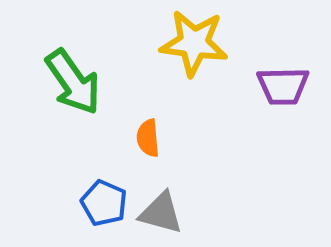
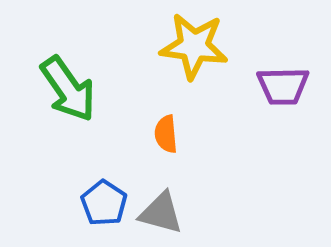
yellow star: moved 3 px down
green arrow: moved 5 px left, 7 px down
orange semicircle: moved 18 px right, 4 px up
blue pentagon: rotated 9 degrees clockwise
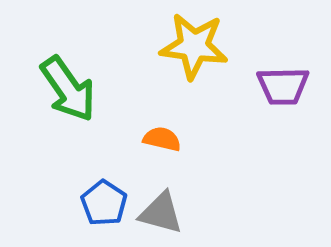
orange semicircle: moved 4 px left, 5 px down; rotated 108 degrees clockwise
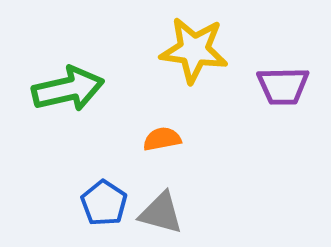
yellow star: moved 4 px down
green arrow: rotated 68 degrees counterclockwise
orange semicircle: rotated 24 degrees counterclockwise
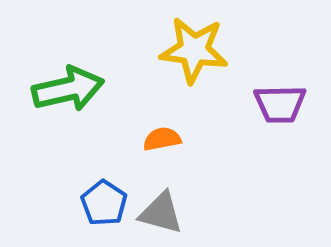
purple trapezoid: moved 3 px left, 18 px down
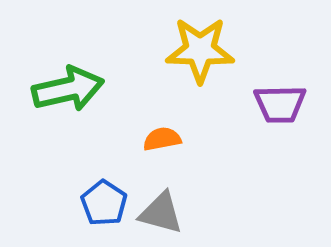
yellow star: moved 6 px right; rotated 6 degrees counterclockwise
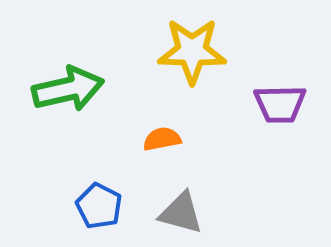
yellow star: moved 8 px left, 1 px down
blue pentagon: moved 5 px left, 3 px down; rotated 6 degrees counterclockwise
gray triangle: moved 20 px right
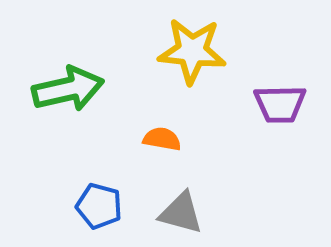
yellow star: rotated 4 degrees clockwise
orange semicircle: rotated 21 degrees clockwise
blue pentagon: rotated 12 degrees counterclockwise
